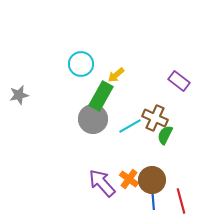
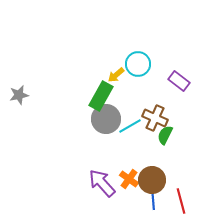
cyan circle: moved 57 px right
gray circle: moved 13 px right
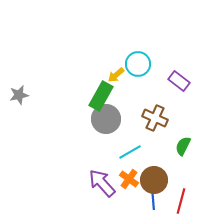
cyan line: moved 26 px down
green semicircle: moved 18 px right, 11 px down
brown circle: moved 2 px right
red line: rotated 30 degrees clockwise
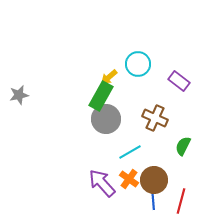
yellow arrow: moved 7 px left, 2 px down
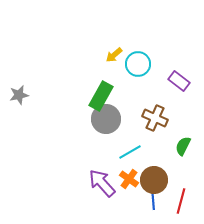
yellow arrow: moved 5 px right, 22 px up
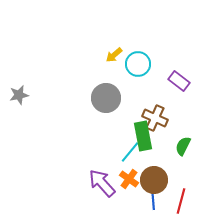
green rectangle: moved 42 px right, 40 px down; rotated 40 degrees counterclockwise
gray circle: moved 21 px up
cyan line: rotated 20 degrees counterclockwise
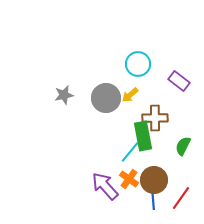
yellow arrow: moved 16 px right, 40 px down
gray star: moved 45 px right
brown cross: rotated 25 degrees counterclockwise
purple arrow: moved 3 px right, 3 px down
red line: moved 3 px up; rotated 20 degrees clockwise
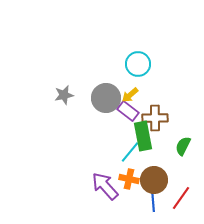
purple rectangle: moved 51 px left, 30 px down
orange cross: rotated 24 degrees counterclockwise
blue line: moved 2 px down
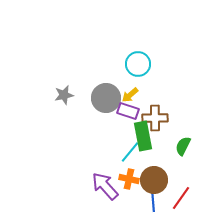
purple rectangle: rotated 20 degrees counterclockwise
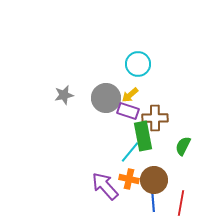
red line: moved 5 px down; rotated 25 degrees counterclockwise
